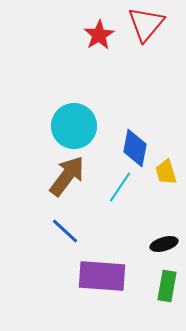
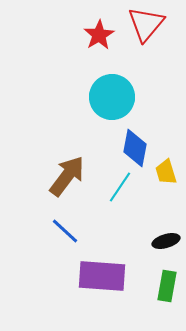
cyan circle: moved 38 px right, 29 px up
black ellipse: moved 2 px right, 3 px up
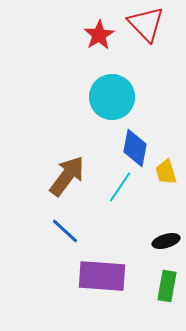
red triangle: rotated 24 degrees counterclockwise
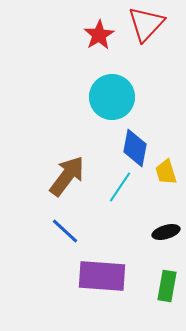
red triangle: rotated 27 degrees clockwise
black ellipse: moved 9 px up
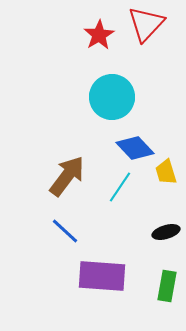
blue diamond: rotated 54 degrees counterclockwise
